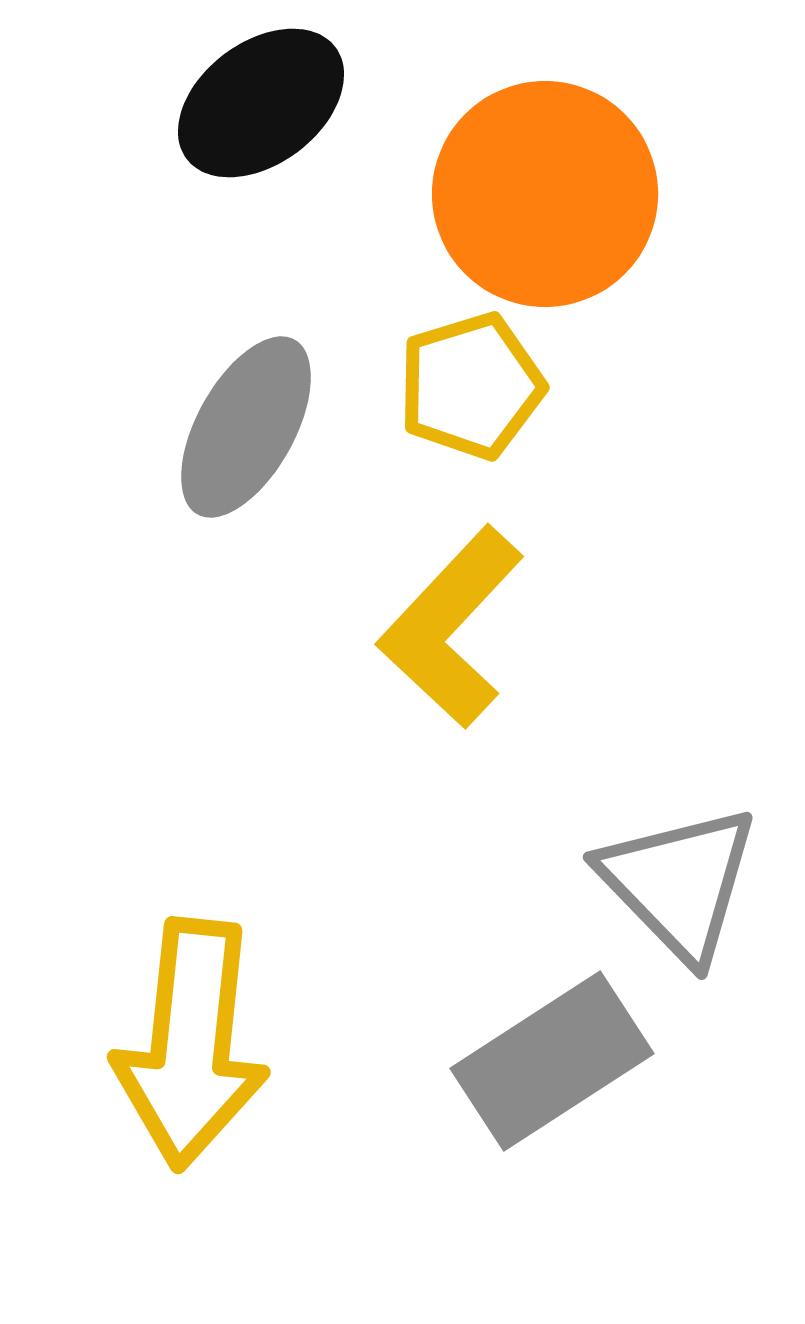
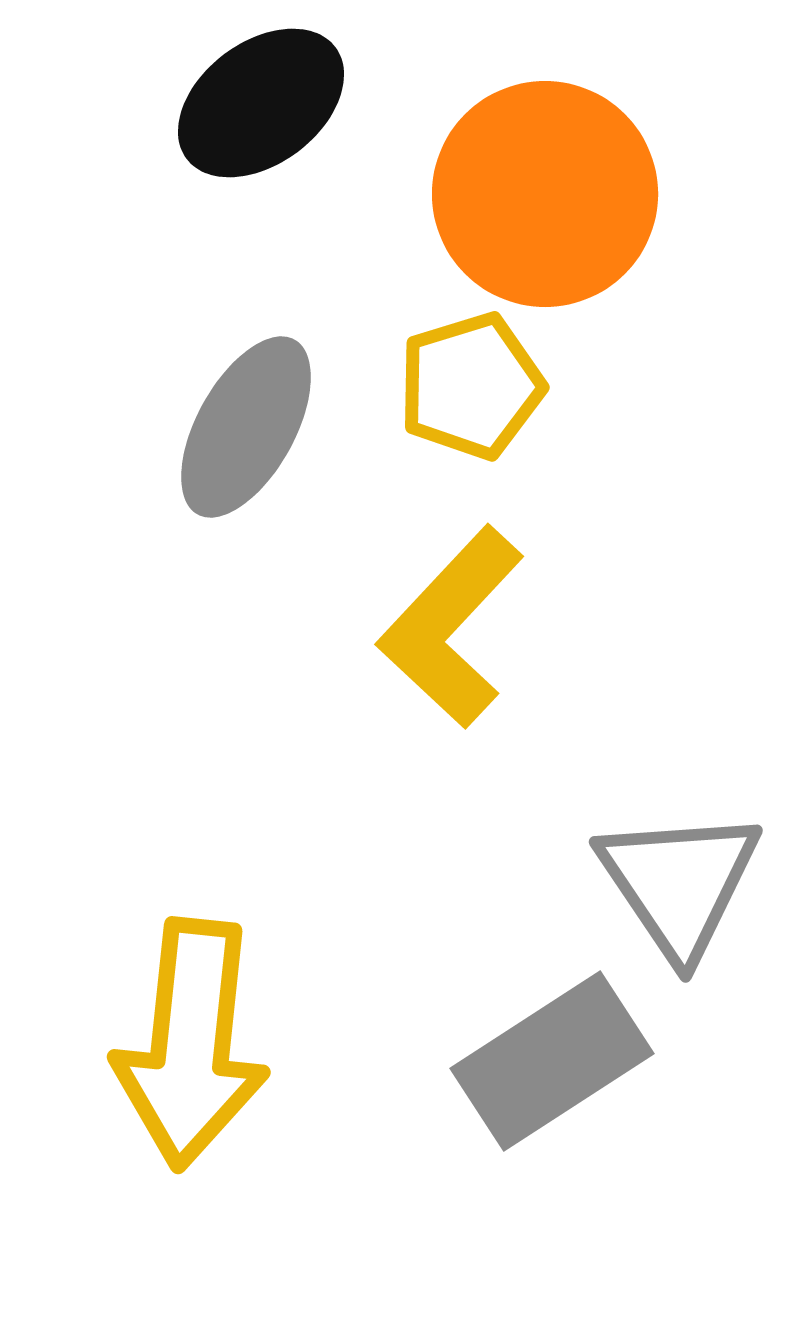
gray triangle: rotated 10 degrees clockwise
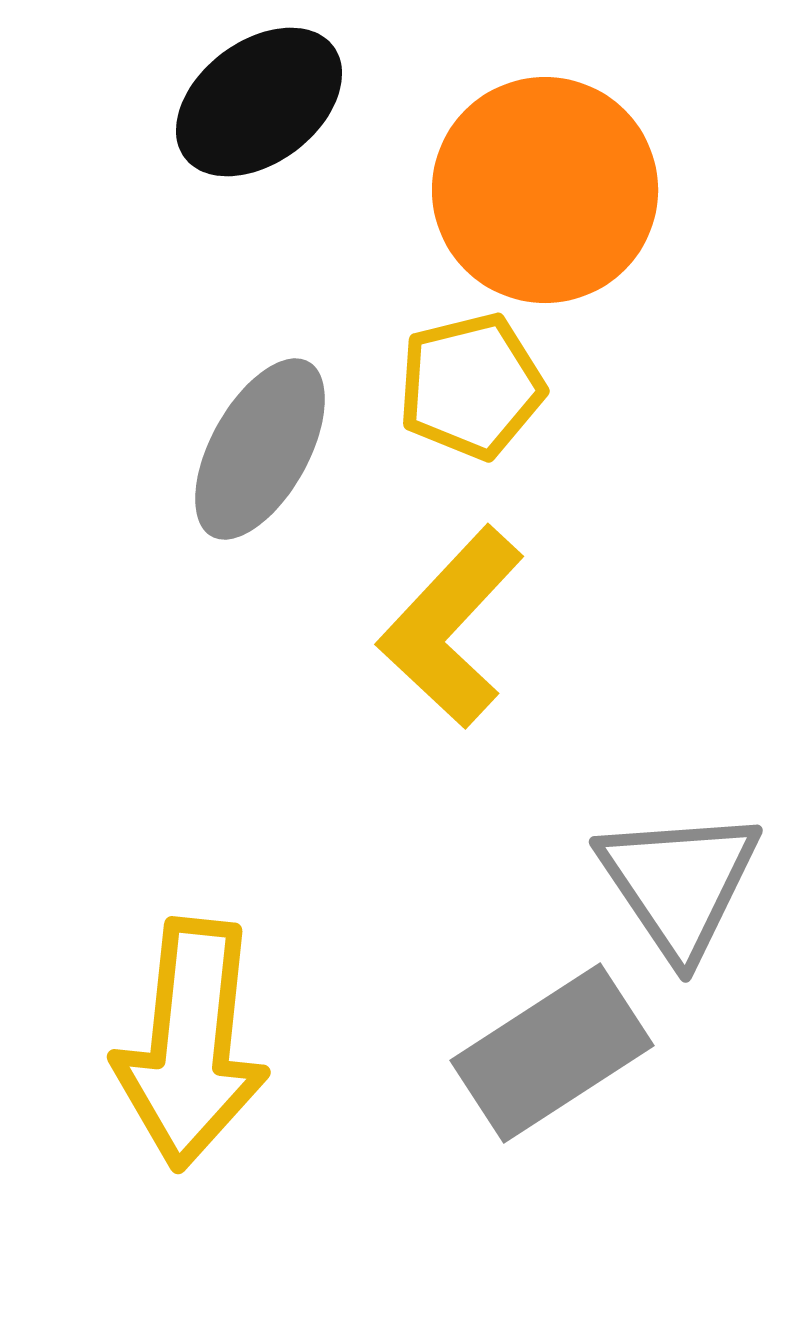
black ellipse: moved 2 px left, 1 px up
orange circle: moved 4 px up
yellow pentagon: rotated 3 degrees clockwise
gray ellipse: moved 14 px right, 22 px down
gray rectangle: moved 8 px up
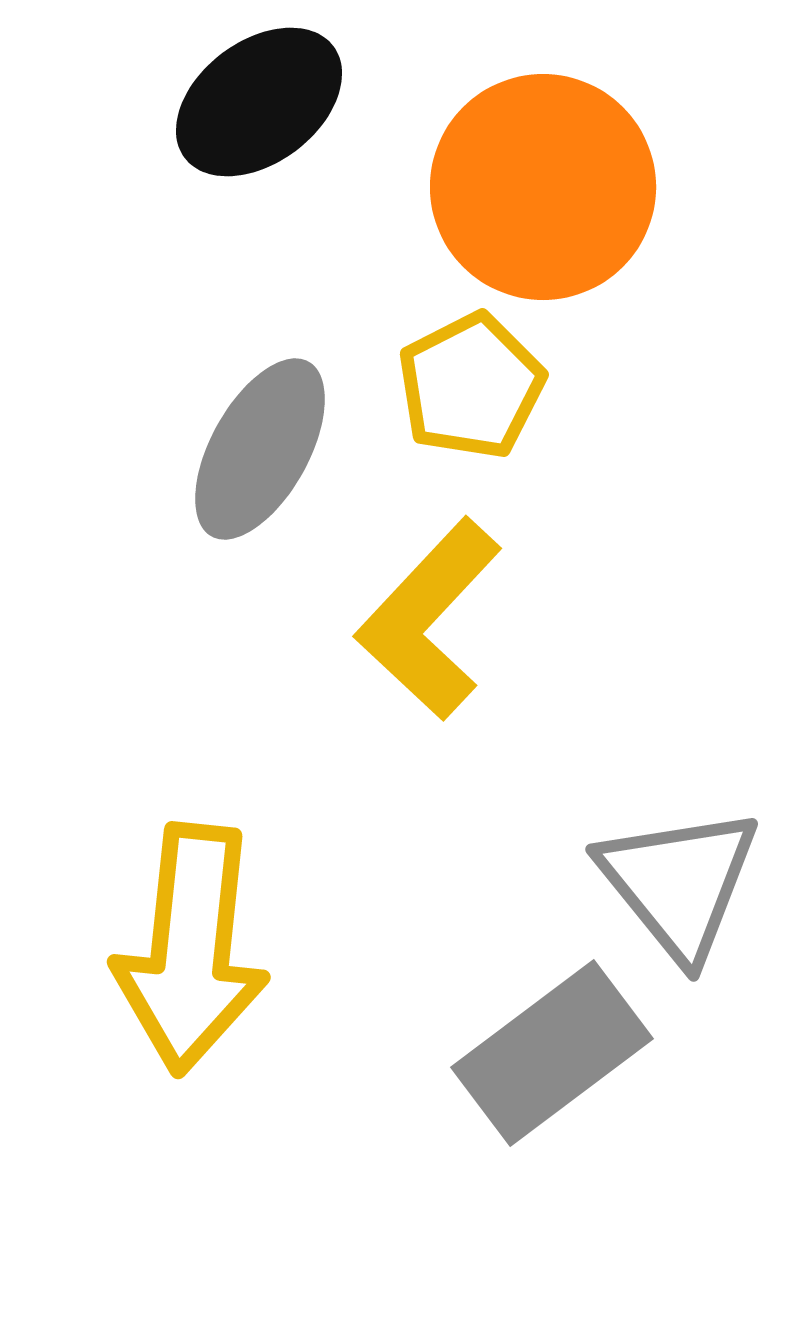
orange circle: moved 2 px left, 3 px up
yellow pentagon: rotated 13 degrees counterclockwise
yellow L-shape: moved 22 px left, 8 px up
gray triangle: rotated 5 degrees counterclockwise
yellow arrow: moved 95 px up
gray rectangle: rotated 4 degrees counterclockwise
